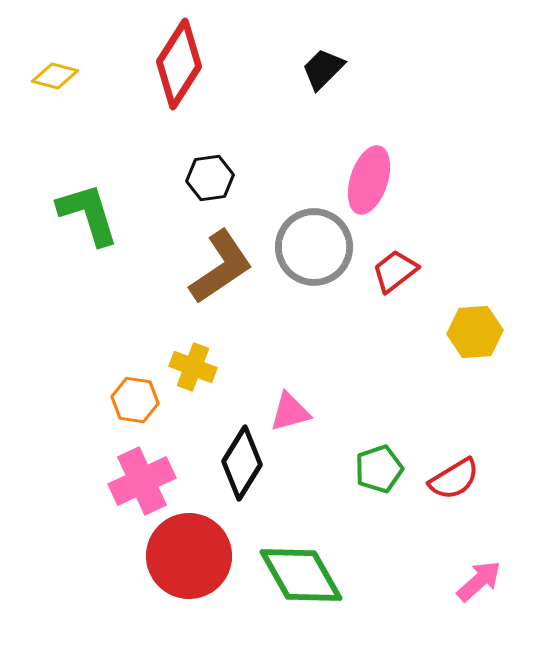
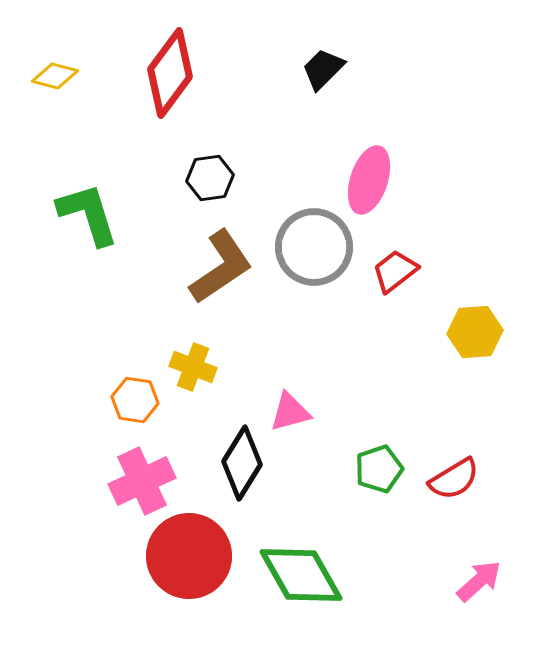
red diamond: moved 9 px left, 9 px down; rotated 4 degrees clockwise
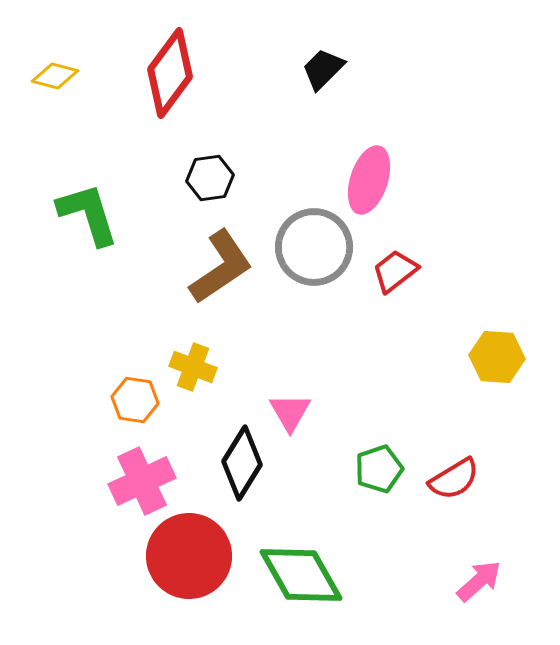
yellow hexagon: moved 22 px right, 25 px down; rotated 8 degrees clockwise
pink triangle: rotated 45 degrees counterclockwise
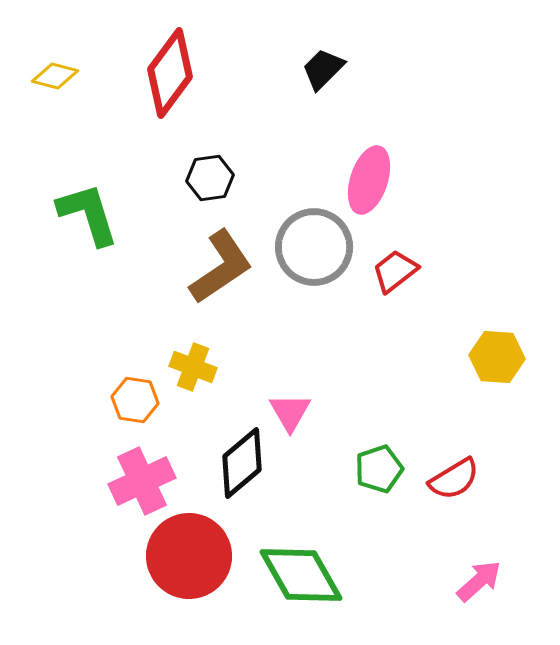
black diamond: rotated 18 degrees clockwise
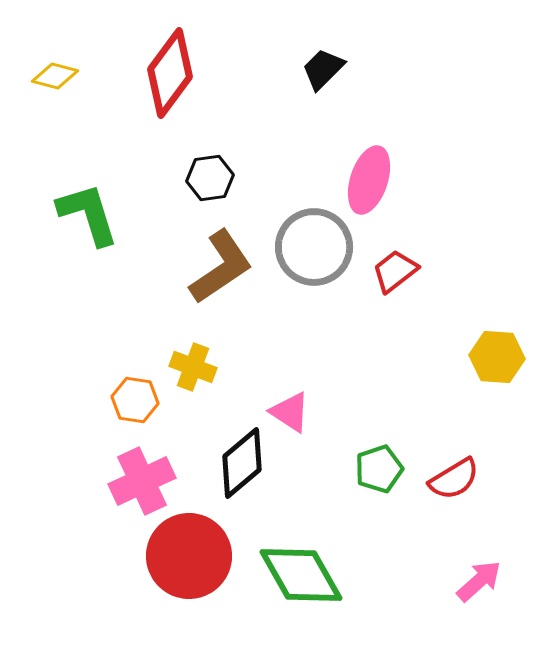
pink triangle: rotated 27 degrees counterclockwise
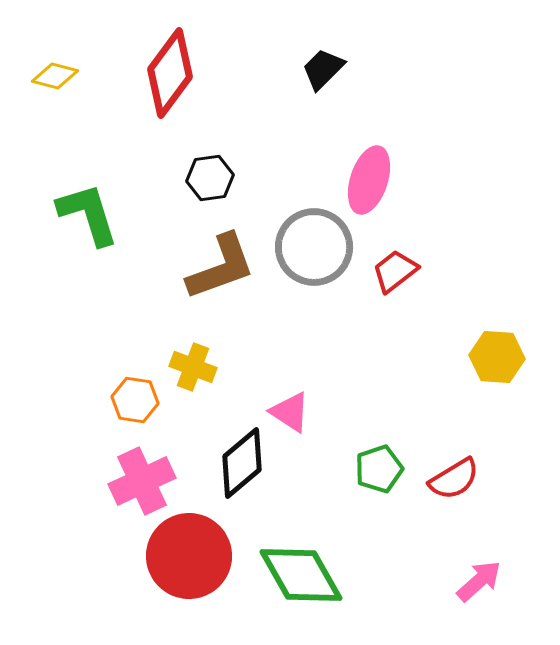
brown L-shape: rotated 14 degrees clockwise
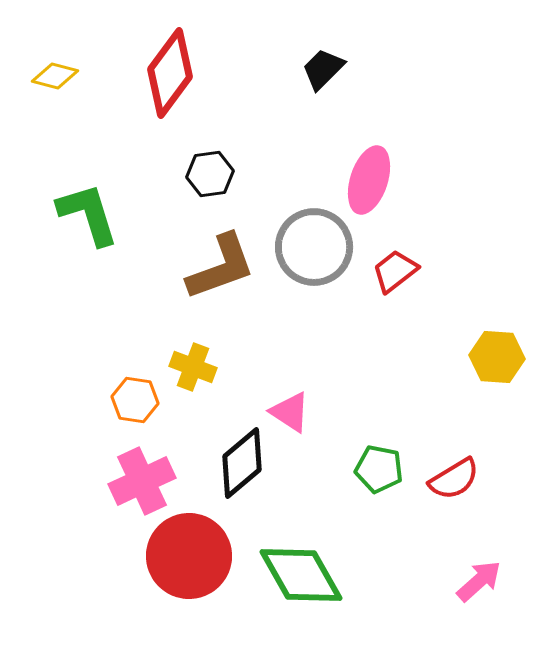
black hexagon: moved 4 px up
green pentagon: rotated 30 degrees clockwise
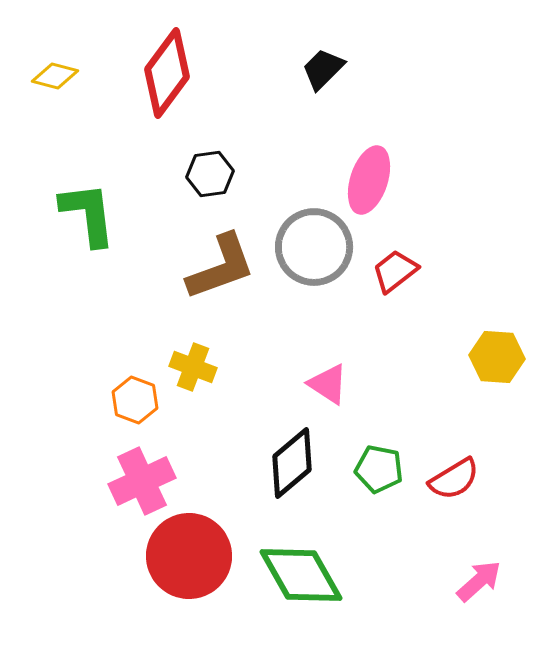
red diamond: moved 3 px left
green L-shape: rotated 10 degrees clockwise
orange hexagon: rotated 12 degrees clockwise
pink triangle: moved 38 px right, 28 px up
black diamond: moved 50 px right
